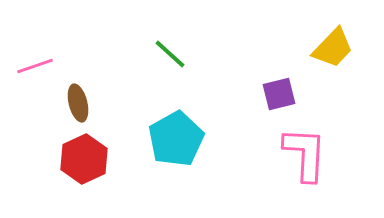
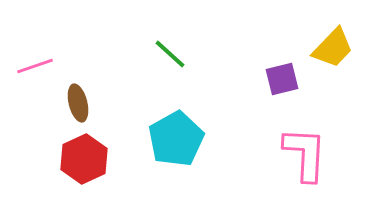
purple square: moved 3 px right, 15 px up
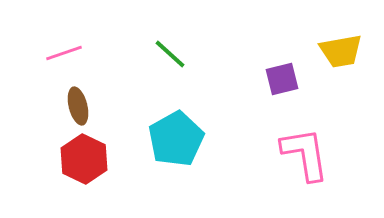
yellow trapezoid: moved 8 px right, 3 px down; rotated 36 degrees clockwise
pink line: moved 29 px right, 13 px up
brown ellipse: moved 3 px down
pink L-shape: rotated 12 degrees counterclockwise
red hexagon: rotated 9 degrees counterclockwise
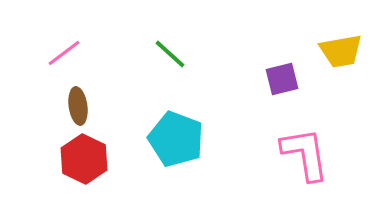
pink line: rotated 18 degrees counterclockwise
brown ellipse: rotated 6 degrees clockwise
cyan pentagon: rotated 22 degrees counterclockwise
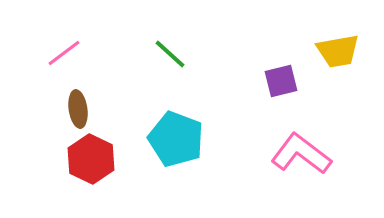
yellow trapezoid: moved 3 px left
purple square: moved 1 px left, 2 px down
brown ellipse: moved 3 px down
pink L-shape: moved 4 px left; rotated 44 degrees counterclockwise
red hexagon: moved 7 px right
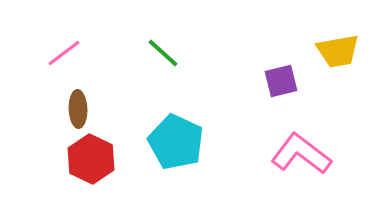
green line: moved 7 px left, 1 px up
brown ellipse: rotated 6 degrees clockwise
cyan pentagon: moved 3 px down; rotated 4 degrees clockwise
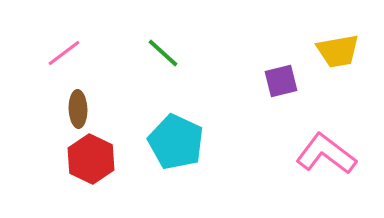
pink L-shape: moved 25 px right
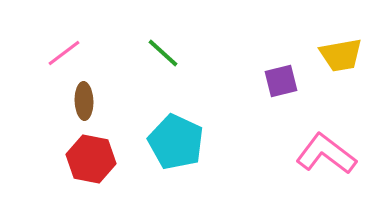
yellow trapezoid: moved 3 px right, 4 px down
brown ellipse: moved 6 px right, 8 px up
red hexagon: rotated 15 degrees counterclockwise
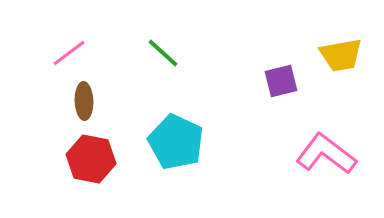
pink line: moved 5 px right
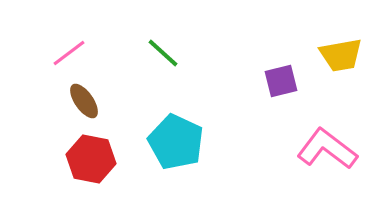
brown ellipse: rotated 33 degrees counterclockwise
pink L-shape: moved 1 px right, 5 px up
